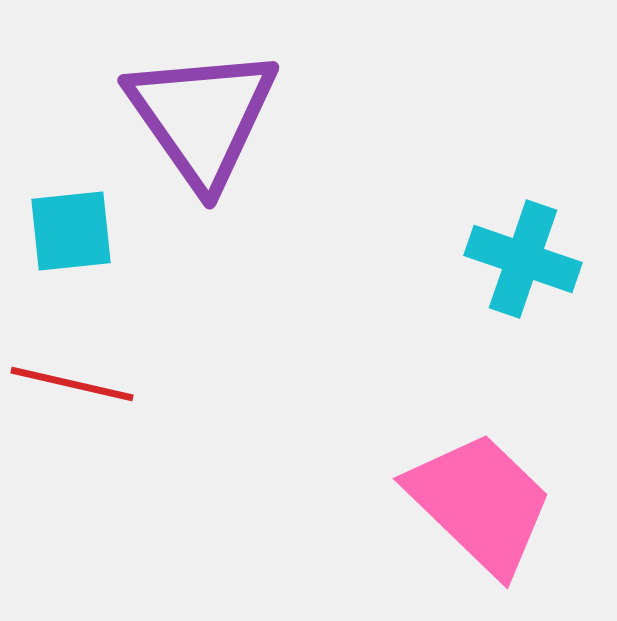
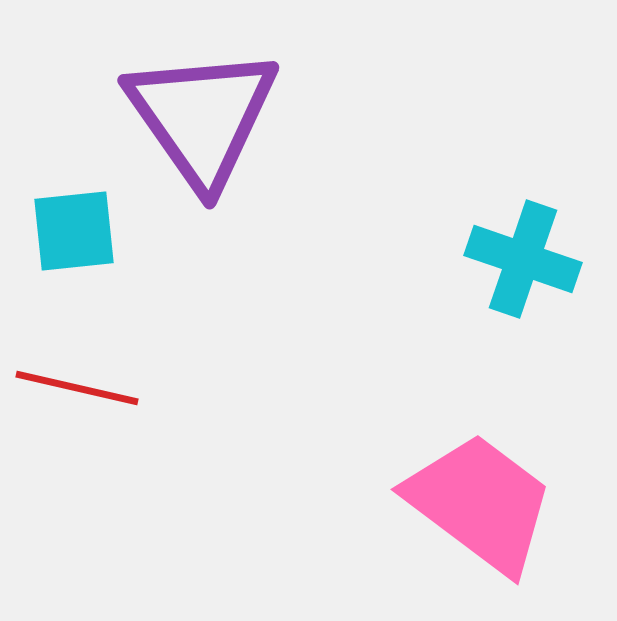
cyan square: moved 3 px right
red line: moved 5 px right, 4 px down
pink trapezoid: rotated 7 degrees counterclockwise
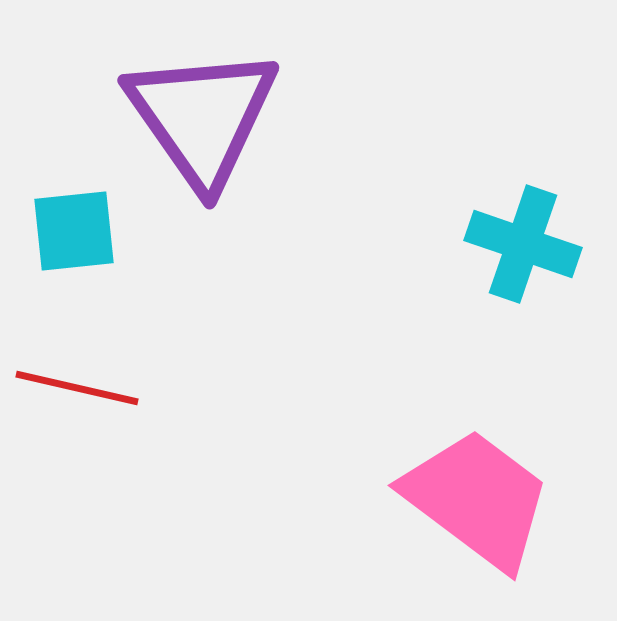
cyan cross: moved 15 px up
pink trapezoid: moved 3 px left, 4 px up
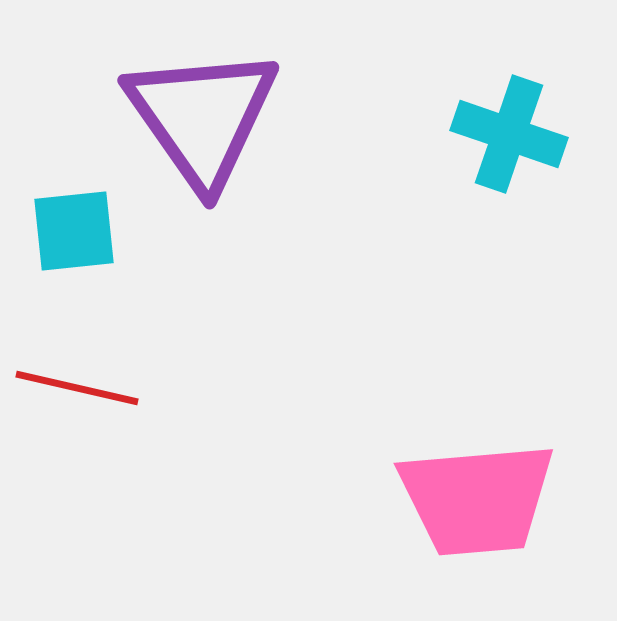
cyan cross: moved 14 px left, 110 px up
pink trapezoid: rotated 138 degrees clockwise
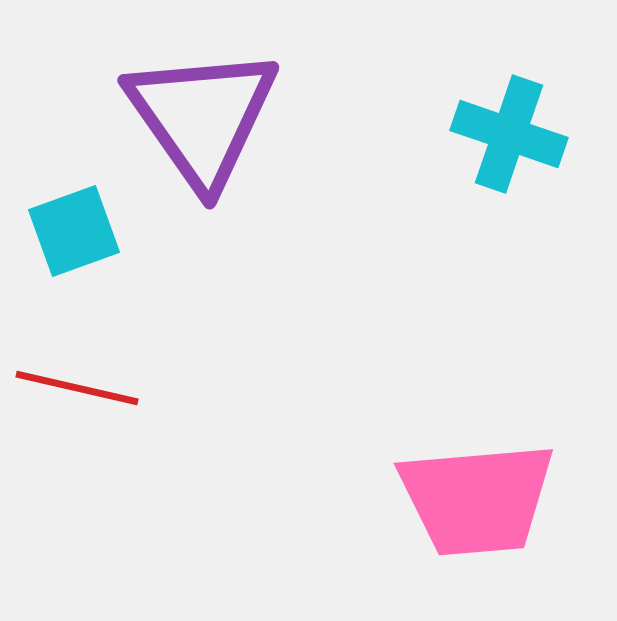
cyan square: rotated 14 degrees counterclockwise
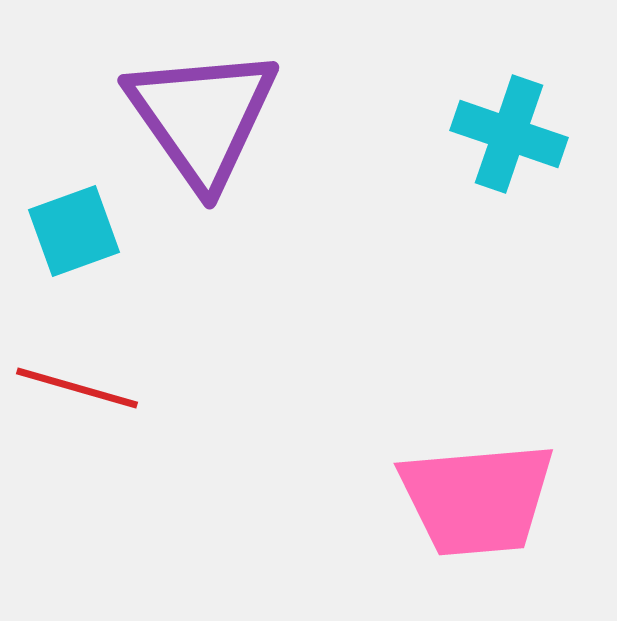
red line: rotated 3 degrees clockwise
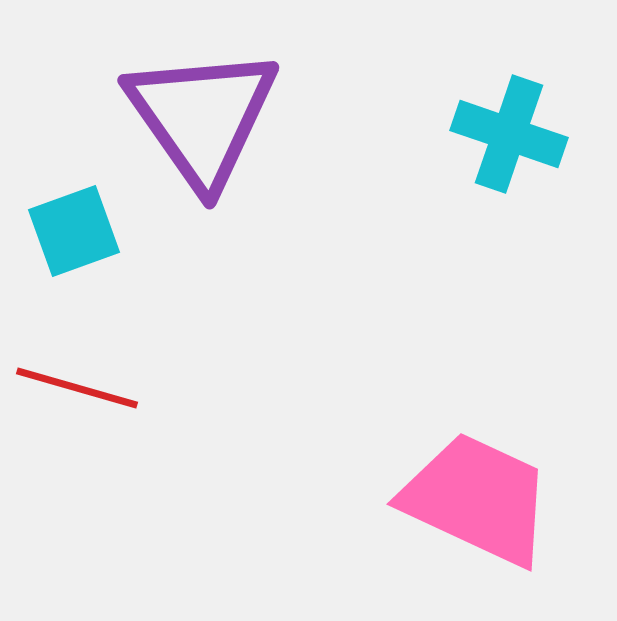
pink trapezoid: rotated 150 degrees counterclockwise
